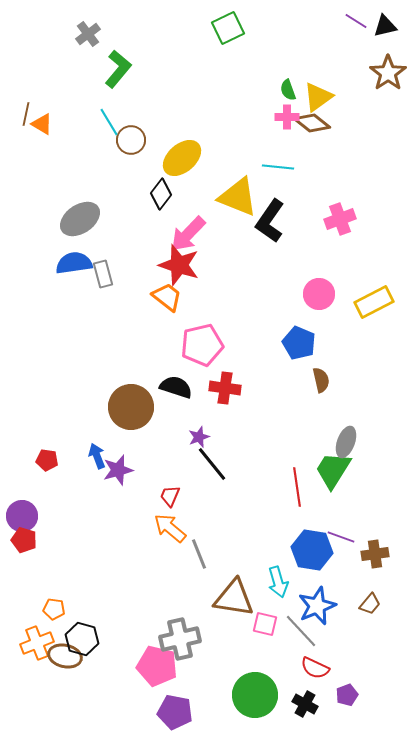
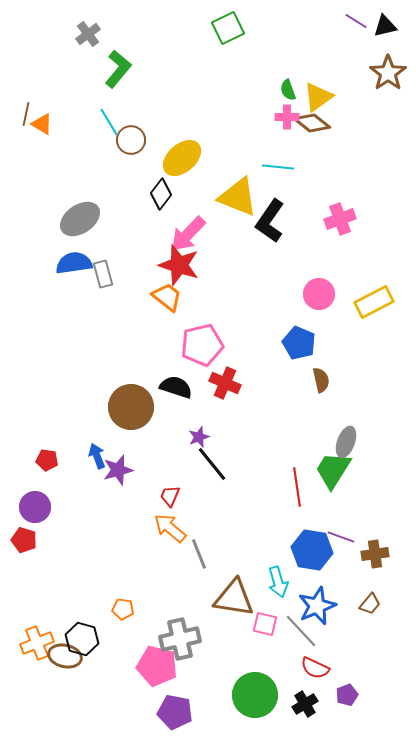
red cross at (225, 388): moved 5 px up; rotated 16 degrees clockwise
purple circle at (22, 516): moved 13 px right, 9 px up
orange pentagon at (54, 609): moved 69 px right
black cross at (305, 704): rotated 30 degrees clockwise
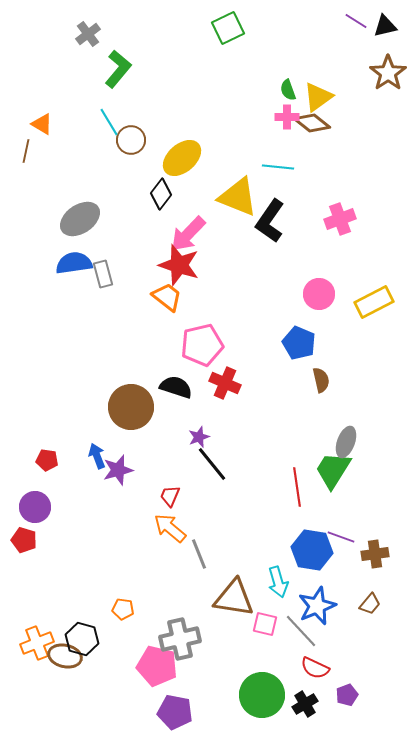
brown line at (26, 114): moved 37 px down
green circle at (255, 695): moved 7 px right
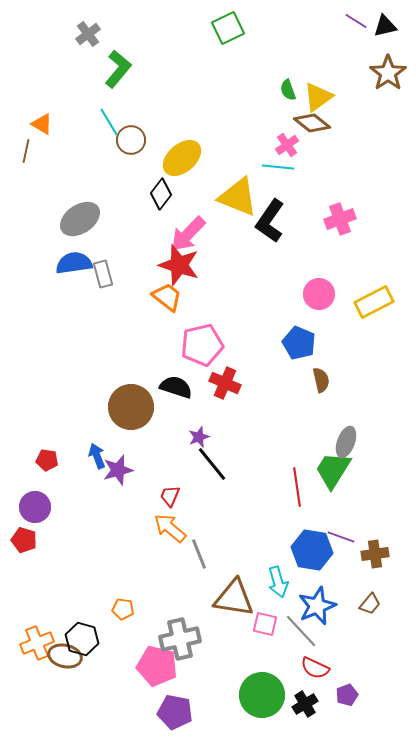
pink cross at (287, 117): moved 28 px down; rotated 35 degrees counterclockwise
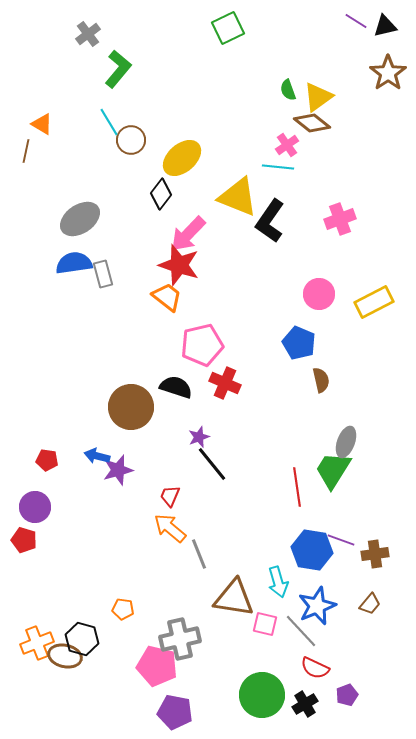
blue arrow at (97, 456): rotated 55 degrees counterclockwise
purple line at (341, 537): moved 3 px down
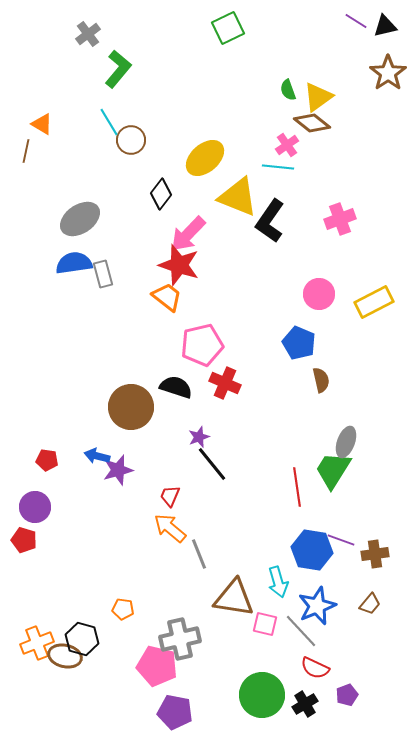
yellow ellipse at (182, 158): moved 23 px right
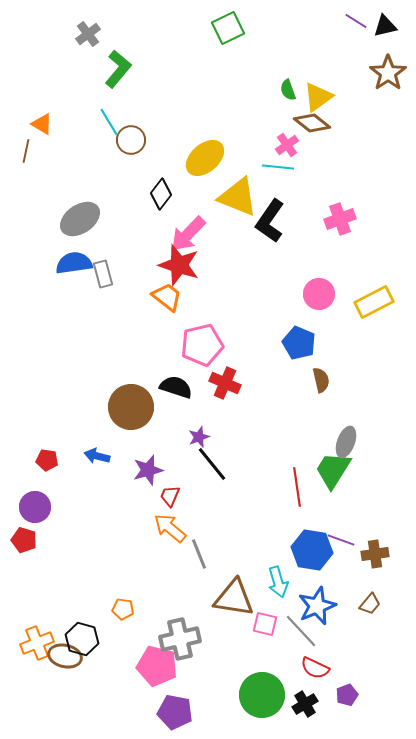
purple star at (118, 470): moved 30 px right
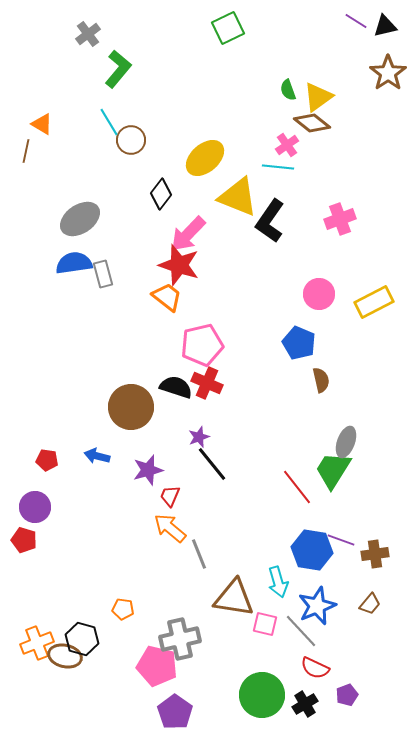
red cross at (225, 383): moved 18 px left
red line at (297, 487): rotated 30 degrees counterclockwise
purple pentagon at (175, 712): rotated 24 degrees clockwise
